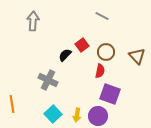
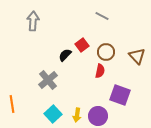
gray cross: rotated 24 degrees clockwise
purple square: moved 10 px right, 1 px down
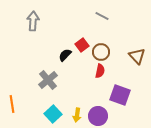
brown circle: moved 5 px left
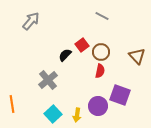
gray arrow: moved 2 px left; rotated 36 degrees clockwise
purple circle: moved 10 px up
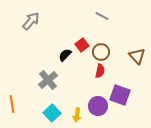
cyan square: moved 1 px left, 1 px up
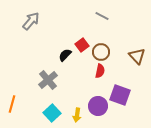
orange line: rotated 24 degrees clockwise
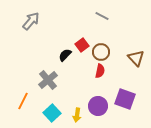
brown triangle: moved 1 px left, 2 px down
purple square: moved 5 px right, 4 px down
orange line: moved 11 px right, 3 px up; rotated 12 degrees clockwise
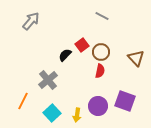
purple square: moved 2 px down
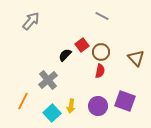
yellow arrow: moved 6 px left, 9 px up
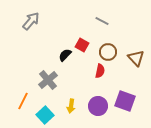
gray line: moved 5 px down
red square: rotated 24 degrees counterclockwise
brown circle: moved 7 px right
cyan square: moved 7 px left, 2 px down
